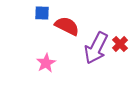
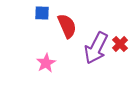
red semicircle: rotated 40 degrees clockwise
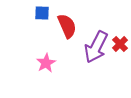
purple arrow: moved 1 px up
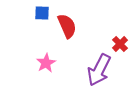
purple arrow: moved 3 px right, 23 px down
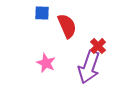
red cross: moved 22 px left, 2 px down
pink star: rotated 18 degrees counterclockwise
purple arrow: moved 10 px left, 3 px up; rotated 8 degrees counterclockwise
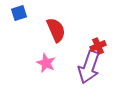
blue square: moved 23 px left; rotated 21 degrees counterclockwise
red semicircle: moved 11 px left, 4 px down
red cross: rotated 21 degrees clockwise
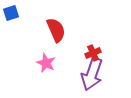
blue square: moved 8 px left
red cross: moved 5 px left, 7 px down
purple arrow: moved 3 px right, 7 px down
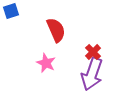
blue square: moved 2 px up
red cross: moved 1 px up; rotated 21 degrees counterclockwise
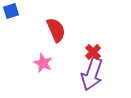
pink star: moved 3 px left
